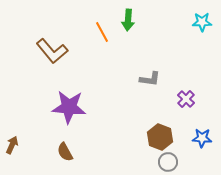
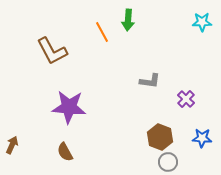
brown L-shape: rotated 12 degrees clockwise
gray L-shape: moved 2 px down
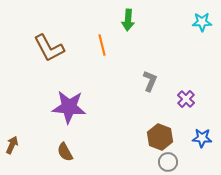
orange line: moved 13 px down; rotated 15 degrees clockwise
brown L-shape: moved 3 px left, 3 px up
gray L-shape: rotated 75 degrees counterclockwise
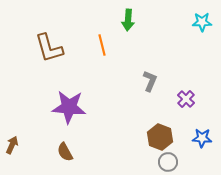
brown L-shape: rotated 12 degrees clockwise
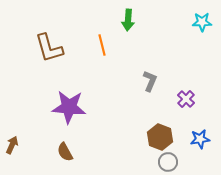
blue star: moved 2 px left, 1 px down; rotated 12 degrees counterclockwise
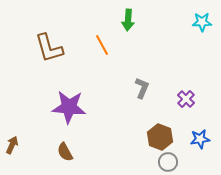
orange line: rotated 15 degrees counterclockwise
gray L-shape: moved 8 px left, 7 px down
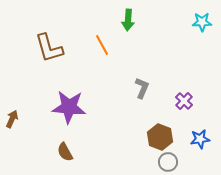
purple cross: moved 2 px left, 2 px down
brown arrow: moved 26 px up
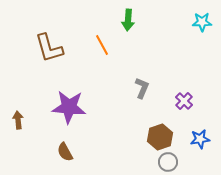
brown arrow: moved 6 px right, 1 px down; rotated 30 degrees counterclockwise
brown hexagon: rotated 20 degrees clockwise
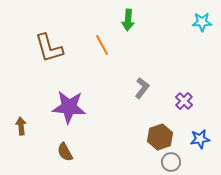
gray L-shape: rotated 15 degrees clockwise
brown arrow: moved 3 px right, 6 px down
gray circle: moved 3 px right
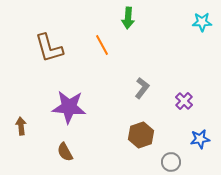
green arrow: moved 2 px up
brown hexagon: moved 19 px left, 2 px up
